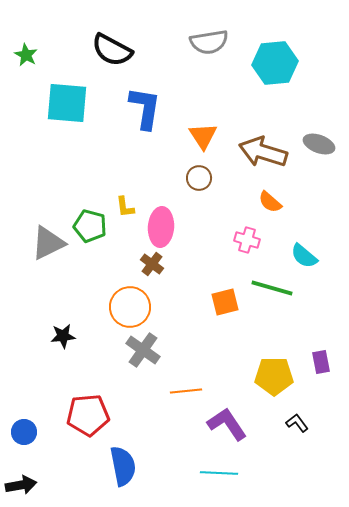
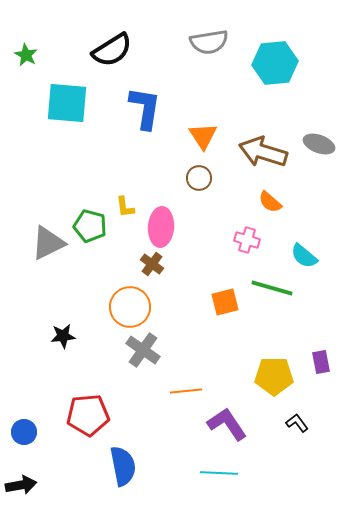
black semicircle: rotated 60 degrees counterclockwise
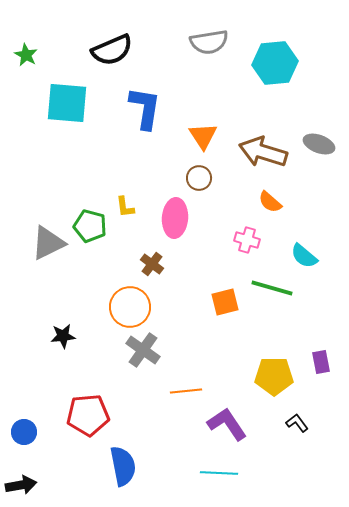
black semicircle: rotated 9 degrees clockwise
pink ellipse: moved 14 px right, 9 px up
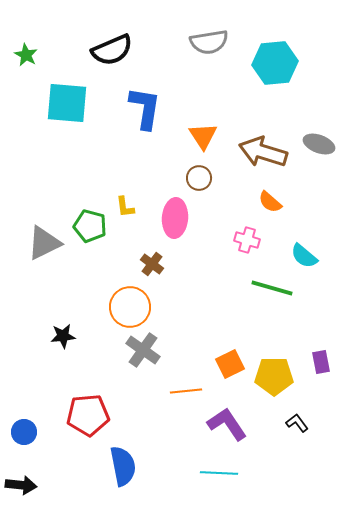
gray triangle: moved 4 px left
orange square: moved 5 px right, 62 px down; rotated 12 degrees counterclockwise
black arrow: rotated 16 degrees clockwise
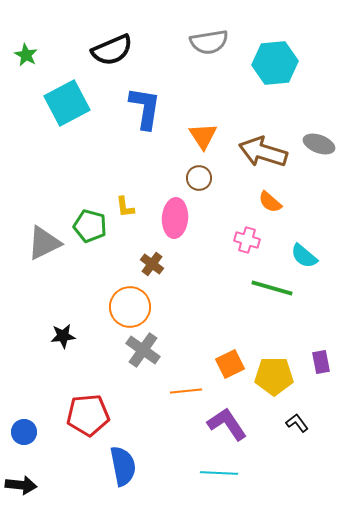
cyan square: rotated 33 degrees counterclockwise
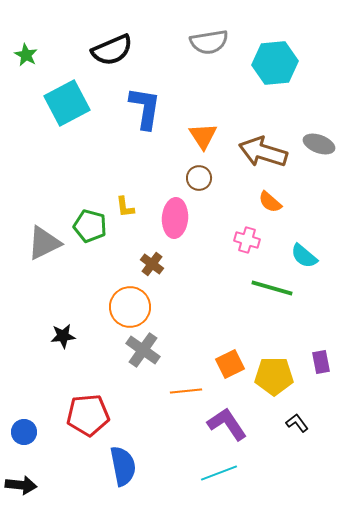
cyan line: rotated 24 degrees counterclockwise
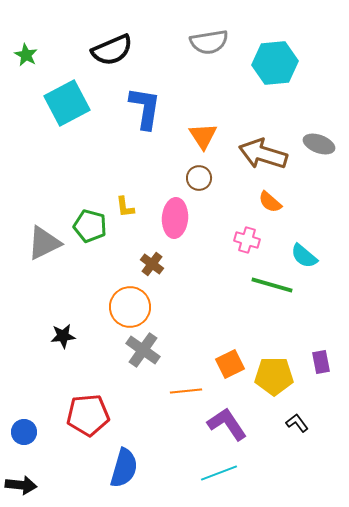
brown arrow: moved 2 px down
green line: moved 3 px up
blue semicircle: moved 1 px right, 2 px down; rotated 27 degrees clockwise
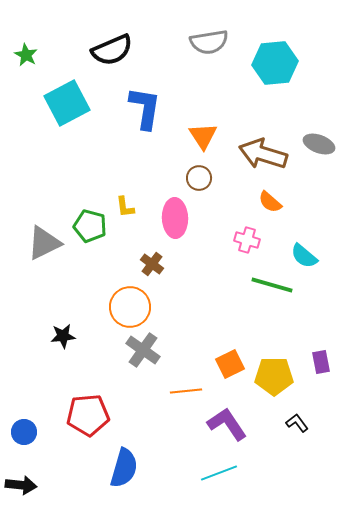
pink ellipse: rotated 6 degrees counterclockwise
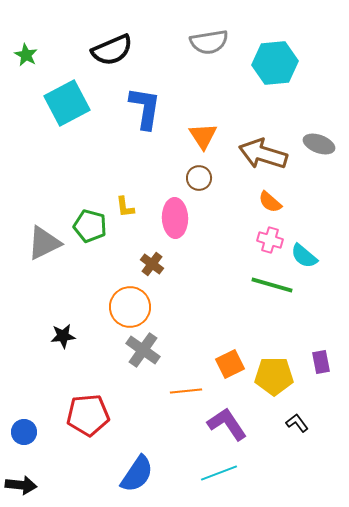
pink cross: moved 23 px right
blue semicircle: moved 13 px right, 6 px down; rotated 18 degrees clockwise
